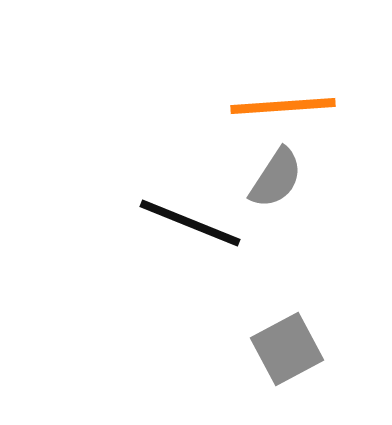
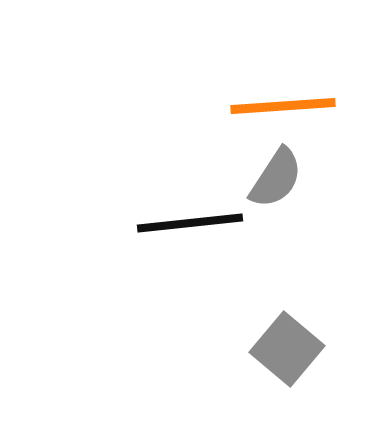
black line: rotated 28 degrees counterclockwise
gray square: rotated 22 degrees counterclockwise
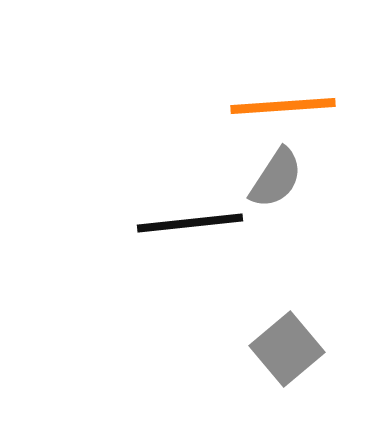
gray square: rotated 10 degrees clockwise
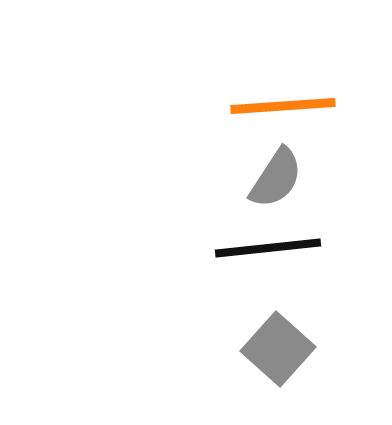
black line: moved 78 px right, 25 px down
gray square: moved 9 px left; rotated 8 degrees counterclockwise
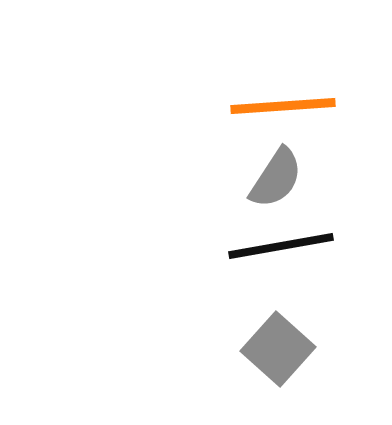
black line: moved 13 px right, 2 px up; rotated 4 degrees counterclockwise
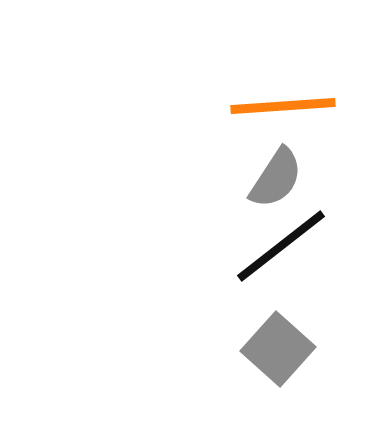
black line: rotated 28 degrees counterclockwise
